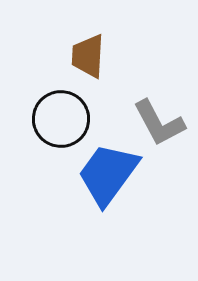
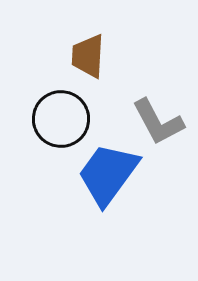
gray L-shape: moved 1 px left, 1 px up
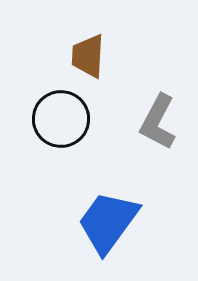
gray L-shape: rotated 56 degrees clockwise
blue trapezoid: moved 48 px down
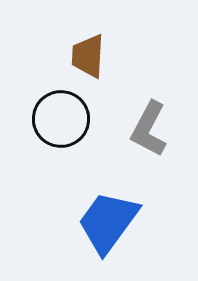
gray L-shape: moved 9 px left, 7 px down
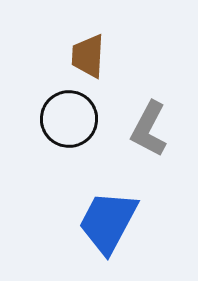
black circle: moved 8 px right
blue trapezoid: rotated 8 degrees counterclockwise
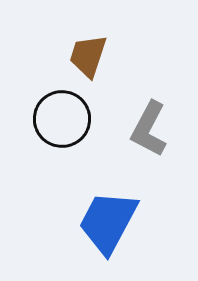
brown trapezoid: rotated 15 degrees clockwise
black circle: moved 7 px left
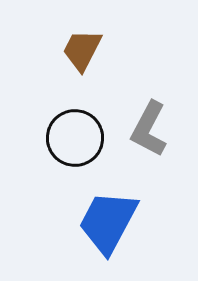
brown trapezoid: moved 6 px left, 6 px up; rotated 9 degrees clockwise
black circle: moved 13 px right, 19 px down
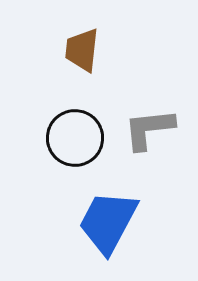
brown trapezoid: rotated 21 degrees counterclockwise
gray L-shape: rotated 56 degrees clockwise
